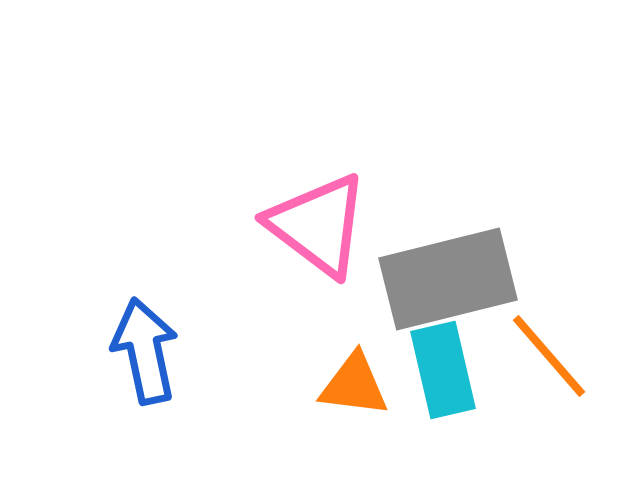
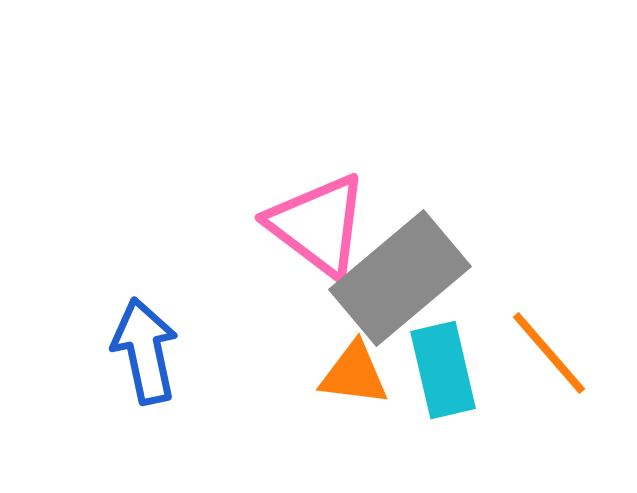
gray rectangle: moved 48 px left, 1 px up; rotated 26 degrees counterclockwise
orange line: moved 3 px up
orange triangle: moved 11 px up
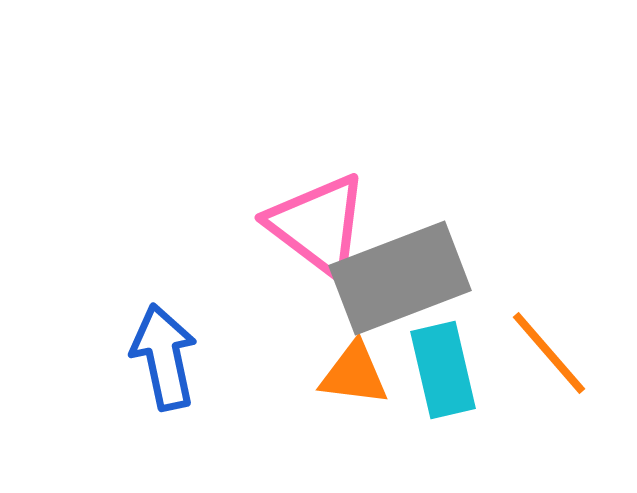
gray rectangle: rotated 19 degrees clockwise
blue arrow: moved 19 px right, 6 px down
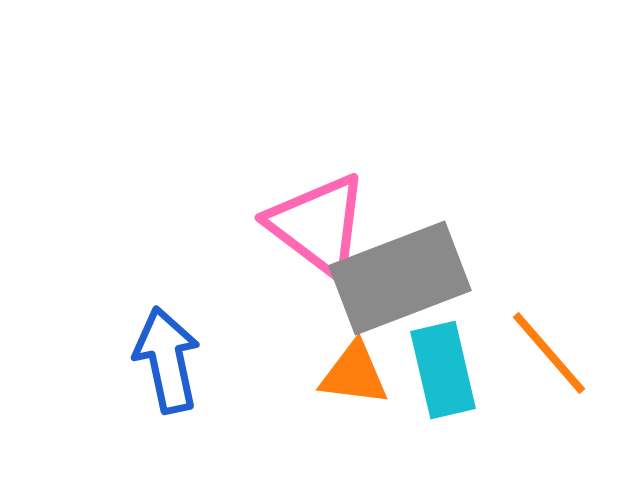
blue arrow: moved 3 px right, 3 px down
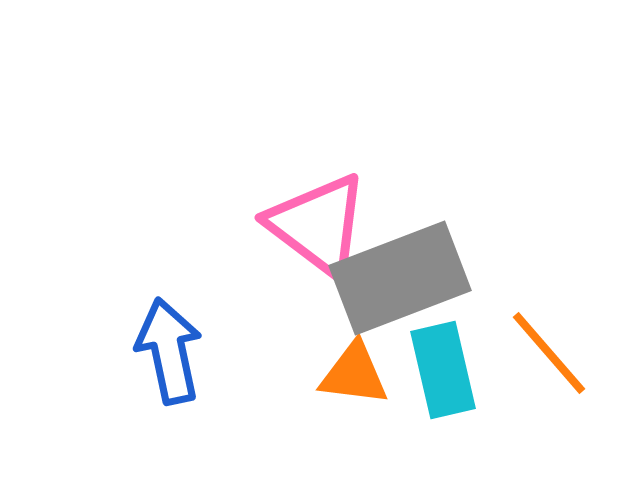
blue arrow: moved 2 px right, 9 px up
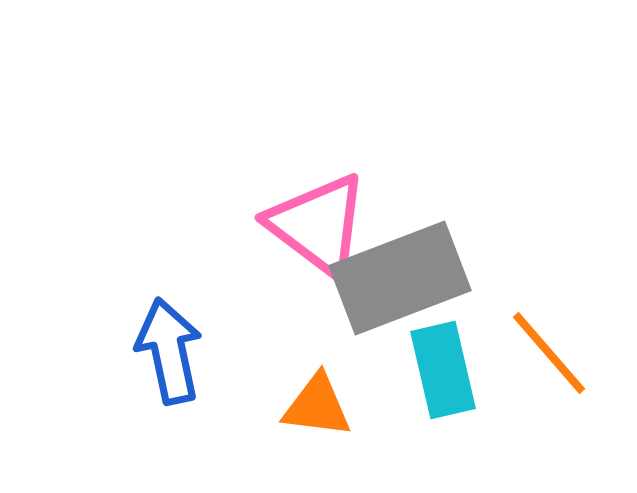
orange triangle: moved 37 px left, 32 px down
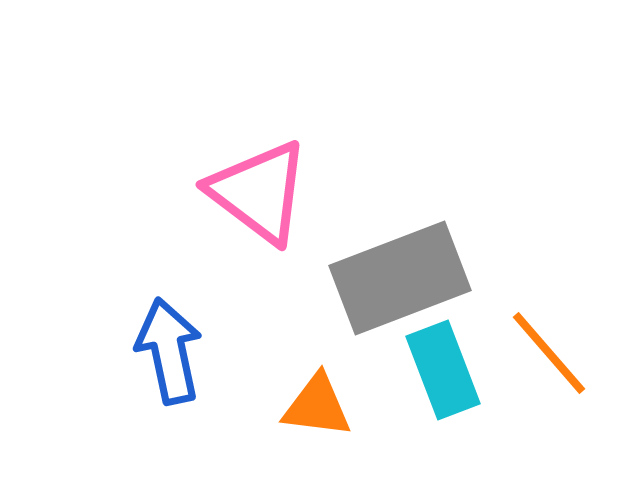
pink triangle: moved 59 px left, 33 px up
cyan rectangle: rotated 8 degrees counterclockwise
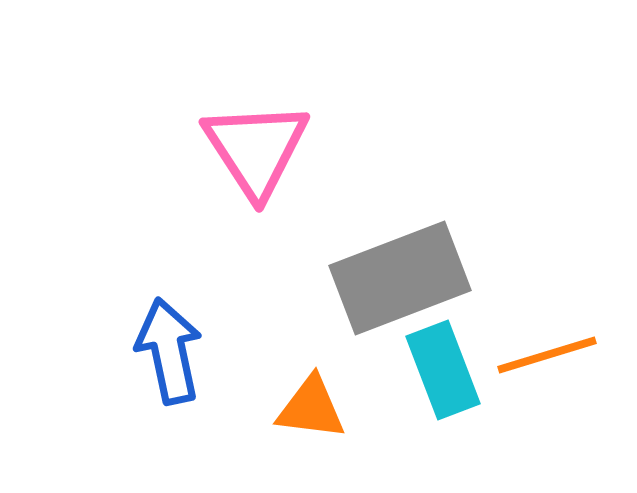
pink triangle: moved 3 px left, 43 px up; rotated 20 degrees clockwise
orange line: moved 2 px left, 2 px down; rotated 66 degrees counterclockwise
orange triangle: moved 6 px left, 2 px down
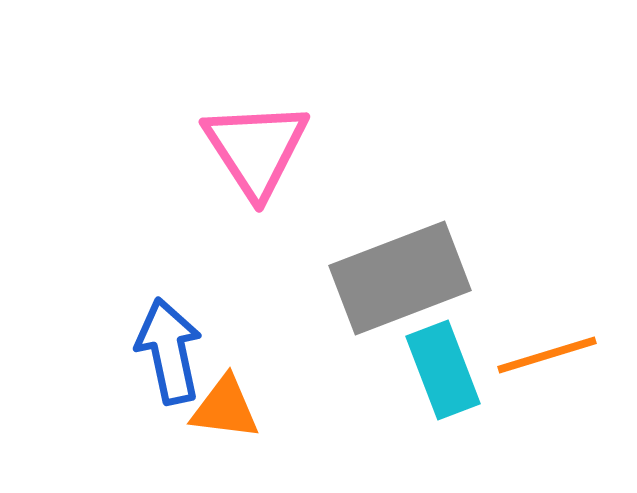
orange triangle: moved 86 px left
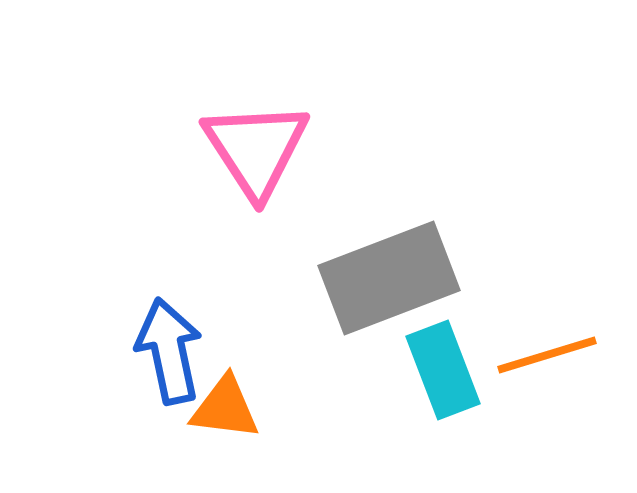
gray rectangle: moved 11 px left
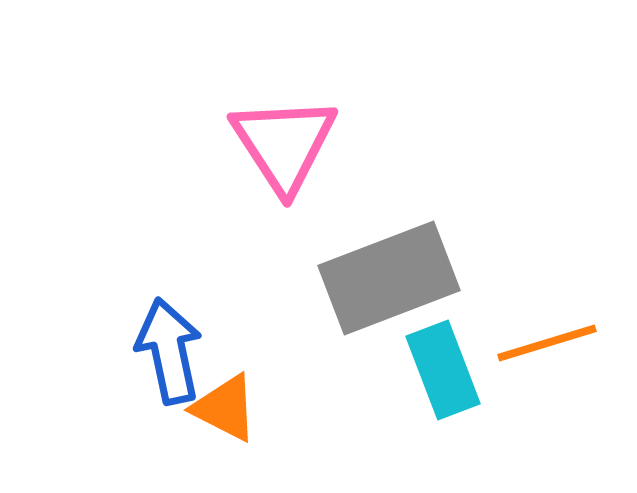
pink triangle: moved 28 px right, 5 px up
orange line: moved 12 px up
orange triangle: rotated 20 degrees clockwise
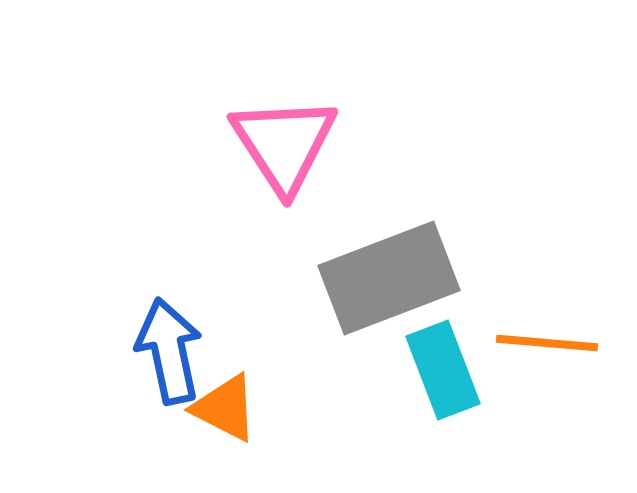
orange line: rotated 22 degrees clockwise
